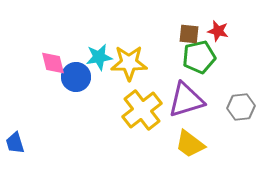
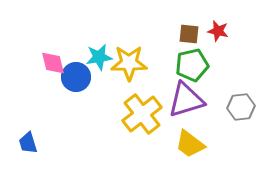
green pentagon: moved 7 px left, 8 px down
yellow cross: moved 4 px down
blue trapezoid: moved 13 px right
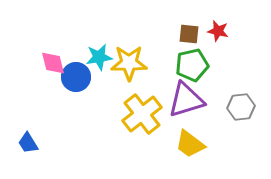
blue trapezoid: rotated 15 degrees counterclockwise
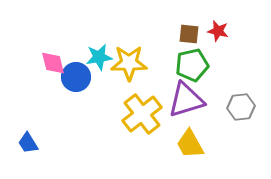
yellow trapezoid: rotated 24 degrees clockwise
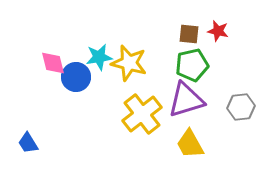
yellow star: rotated 15 degrees clockwise
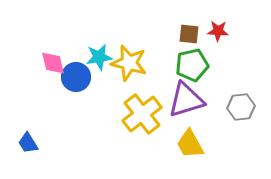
red star: rotated 10 degrees counterclockwise
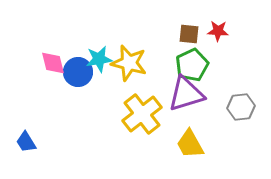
cyan star: moved 2 px down
green pentagon: rotated 12 degrees counterclockwise
blue circle: moved 2 px right, 5 px up
purple triangle: moved 6 px up
blue trapezoid: moved 2 px left, 1 px up
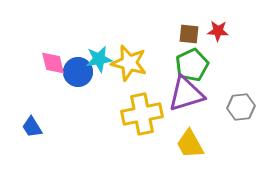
yellow cross: rotated 27 degrees clockwise
blue trapezoid: moved 6 px right, 15 px up
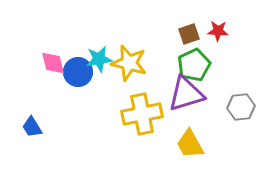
brown square: rotated 25 degrees counterclockwise
green pentagon: moved 2 px right
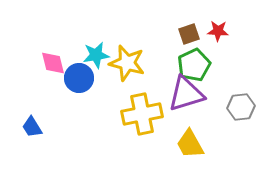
cyan star: moved 3 px left, 4 px up
yellow star: moved 2 px left
blue circle: moved 1 px right, 6 px down
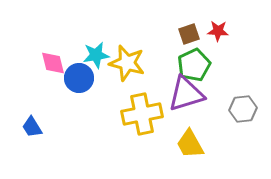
gray hexagon: moved 2 px right, 2 px down
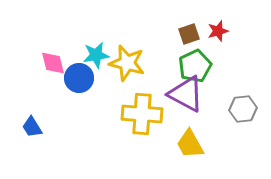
red star: rotated 20 degrees counterclockwise
green pentagon: moved 1 px right, 1 px down
purple triangle: rotated 45 degrees clockwise
yellow cross: rotated 15 degrees clockwise
